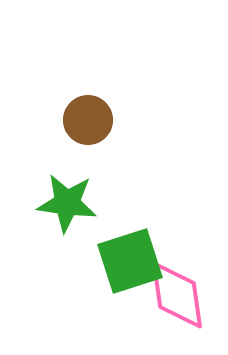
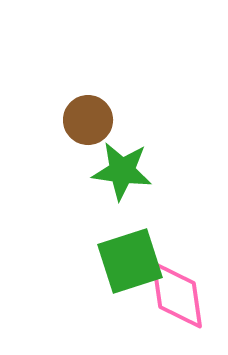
green star: moved 55 px right, 32 px up
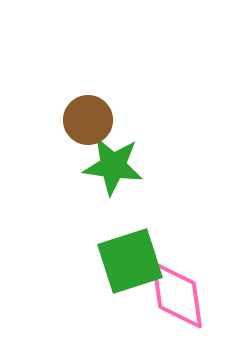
green star: moved 9 px left, 5 px up
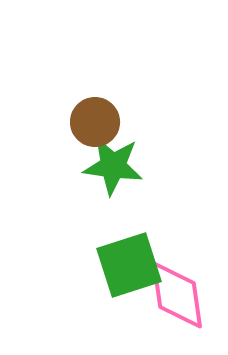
brown circle: moved 7 px right, 2 px down
green square: moved 1 px left, 4 px down
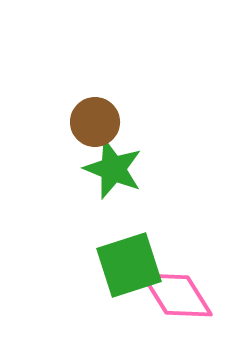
green star: moved 3 px down; rotated 14 degrees clockwise
pink diamond: rotated 24 degrees counterclockwise
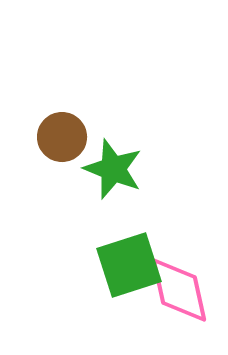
brown circle: moved 33 px left, 15 px down
pink diamond: moved 2 px right, 5 px up; rotated 20 degrees clockwise
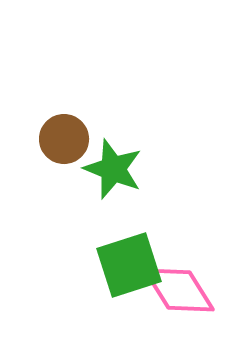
brown circle: moved 2 px right, 2 px down
pink diamond: rotated 20 degrees counterclockwise
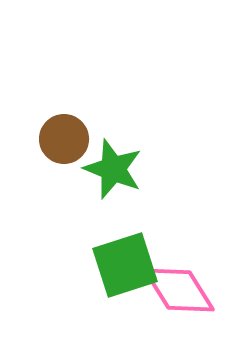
green square: moved 4 px left
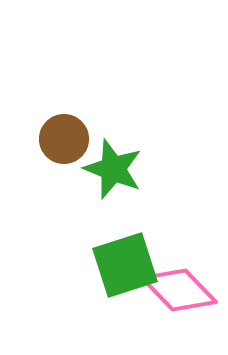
pink diamond: rotated 12 degrees counterclockwise
